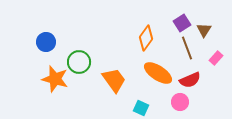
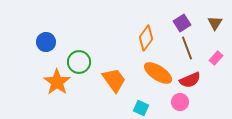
brown triangle: moved 11 px right, 7 px up
orange star: moved 2 px right, 3 px down; rotated 20 degrees clockwise
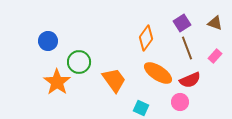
brown triangle: rotated 42 degrees counterclockwise
blue circle: moved 2 px right, 1 px up
pink rectangle: moved 1 px left, 2 px up
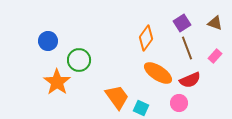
green circle: moved 2 px up
orange trapezoid: moved 3 px right, 17 px down
pink circle: moved 1 px left, 1 px down
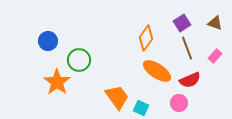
orange ellipse: moved 1 px left, 2 px up
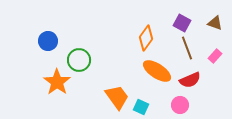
purple square: rotated 30 degrees counterclockwise
pink circle: moved 1 px right, 2 px down
cyan square: moved 1 px up
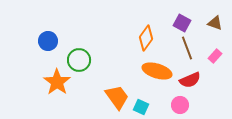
orange ellipse: rotated 16 degrees counterclockwise
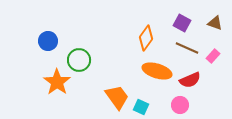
brown line: rotated 45 degrees counterclockwise
pink rectangle: moved 2 px left
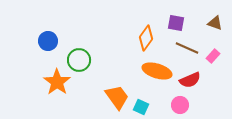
purple square: moved 6 px left; rotated 18 degrees counterclockwise
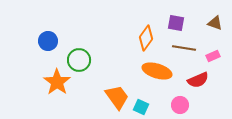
brown line: moved 3 px left; rotated 15 degrees counterclockwise
pink rectangle: rotated 24 degrees clockwise
red semicircle: moved 8 px right
